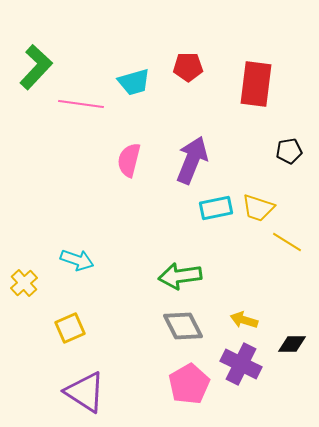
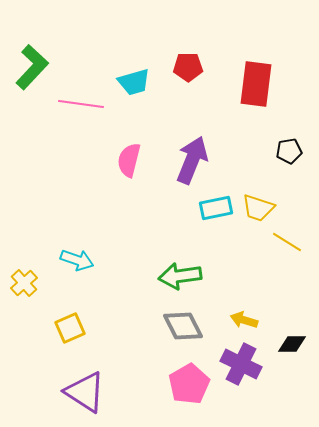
green L-shape: moved 4 px left
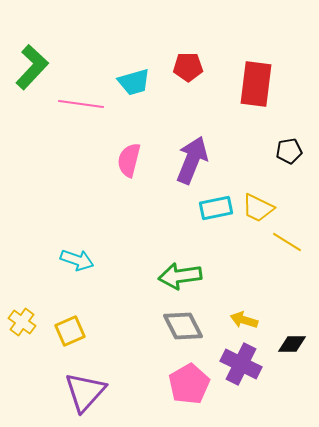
yellow trapezoid: rotated 8 degrees clockwise
yellow cross: moved 2 px left, 39 px down; rotated 12 degrees counterclockwise
yellow square: moved 3 px down
purple triangle: rotated 39 degrees clockwise
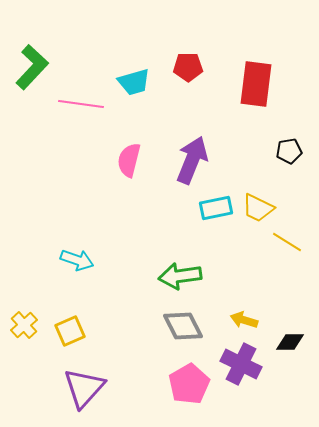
yellow cross: moved 2 px right, 3 px down; rotated 12 degrees clockwise
black diamond: moved 2 px left, 2 px up
purple triangle: moved 1 px left, 4 px up
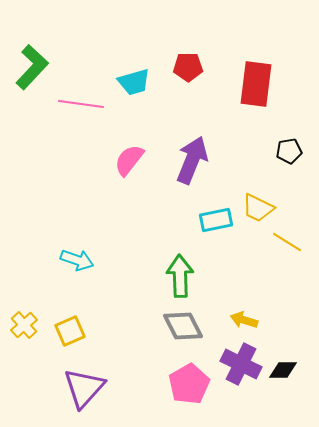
pink semicircle: rotated 24 degrees clockwise
cyan rectangle: moved 12 px down
green arrow: rotated 96 degrees clockwise
black diamond: moved 7 px left, 28 px down
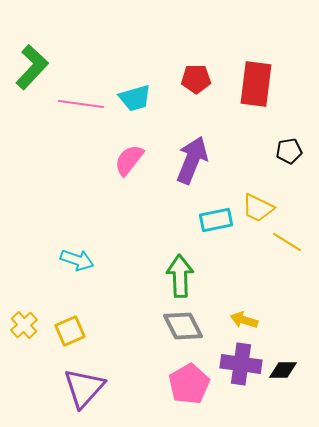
red pentagon: moved 8 px right, 12 px down
cyan trapezoid: moved 1 px right, 16 px down
purple cross: rotated 18 degrees counterclockwise
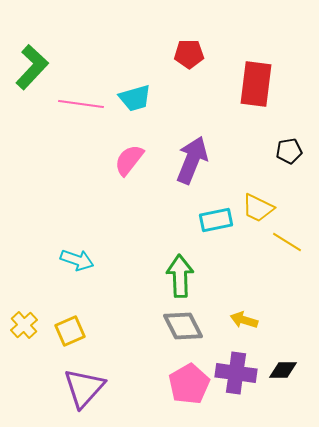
red pentagon: moved 7 px left, 25 px up
purple cross: moved 5 px left, 9 px down
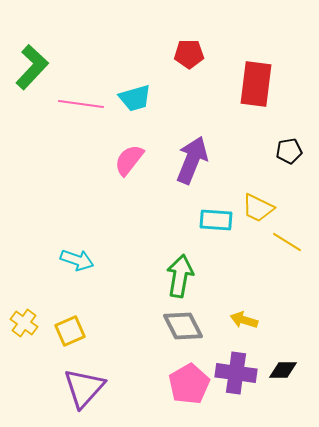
cyan rectangle: rotated 16 degrees clockwise
green arrow: rotated 12 degrees clockwise
yellow cross: moved 2 px up; rotated 12 degrees counterclockwise
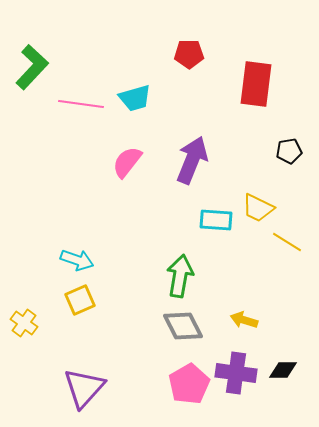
pink semicircle: moved 2 px left, 2 px down
yellow square: moved 10 px right, 31 px up
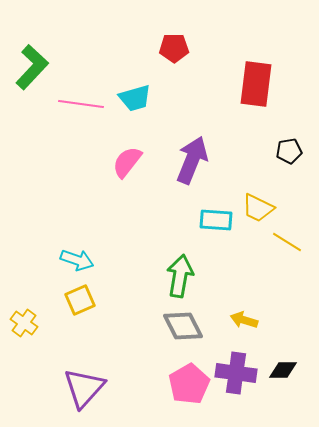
red pentagon: moved 15 px left, 6 px up
